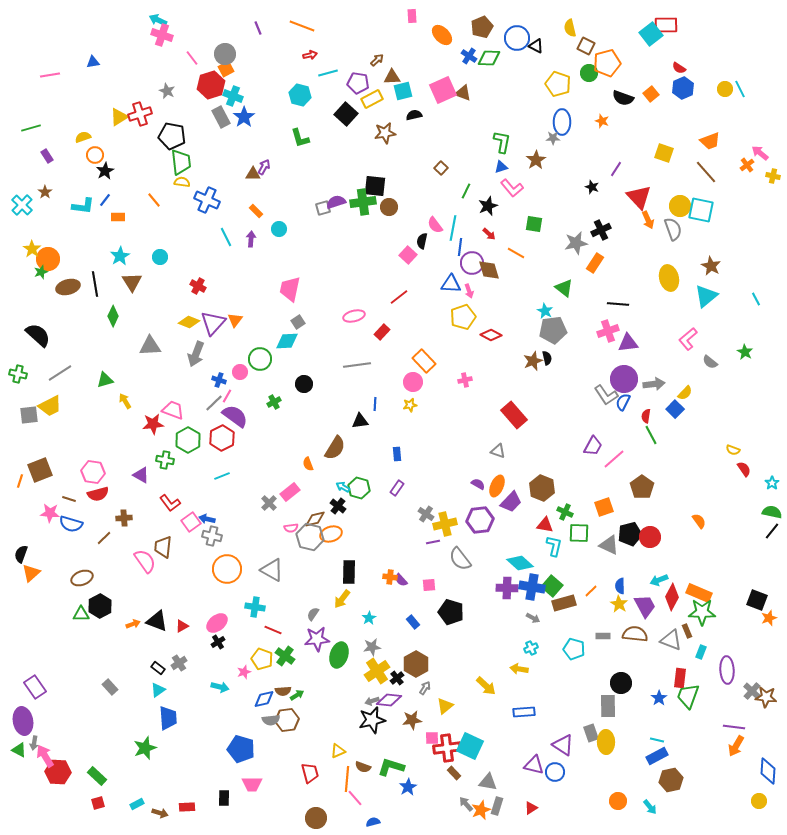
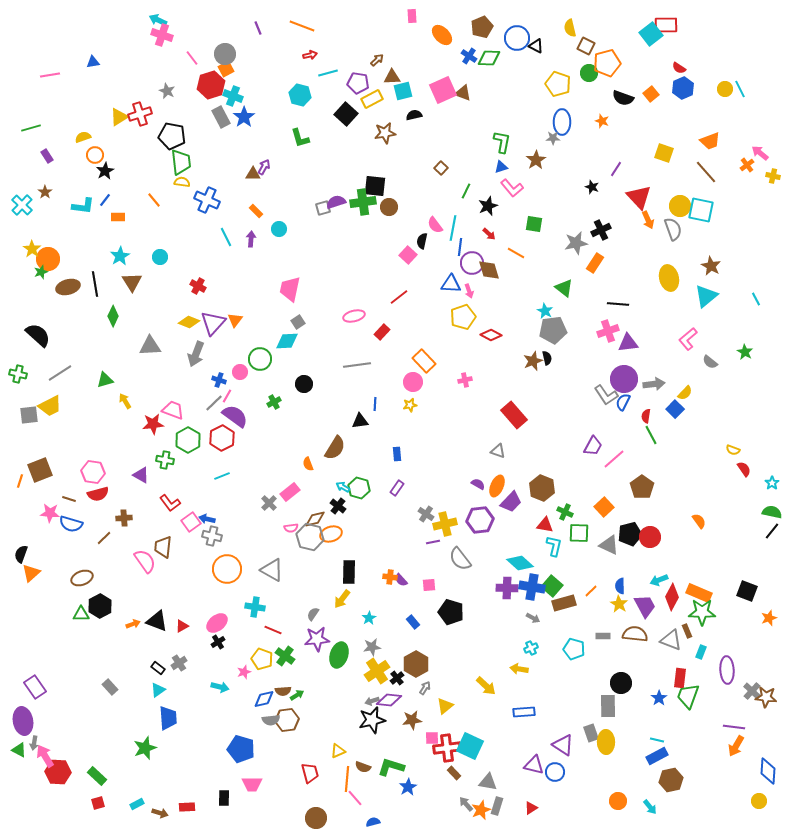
orange square at (604, 507): rotated 24 degrees counterclockwise
black square at (757, 600): moved 10 px left, 9 px up
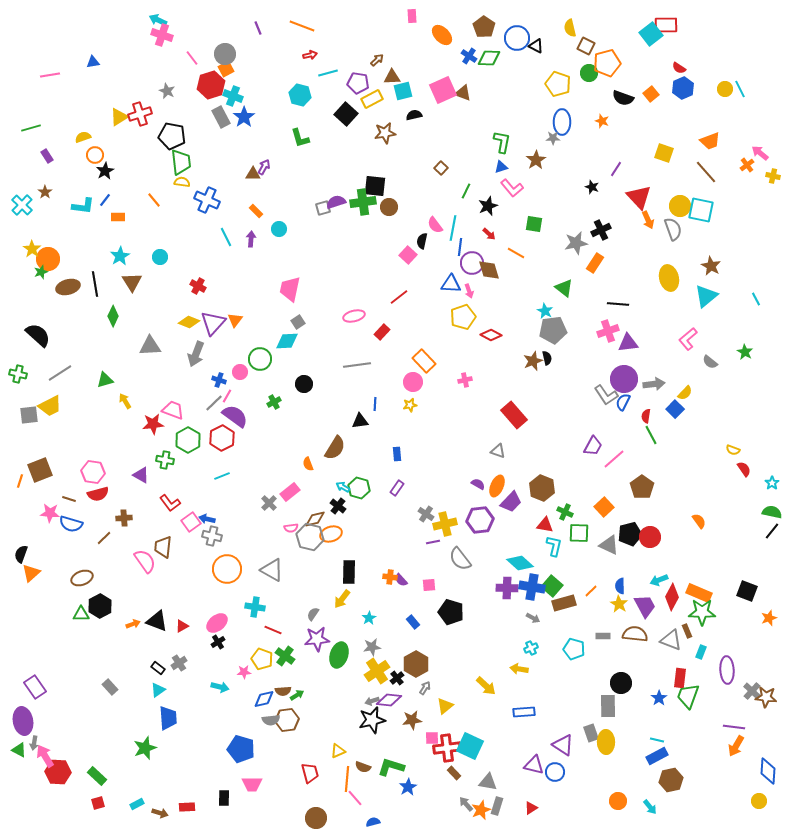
brown pentagon at (482, 27): moved 2 px right; rotated 15 degrees counterclockwise
pink star at (244, 672): rotated 16 degrees clockwise
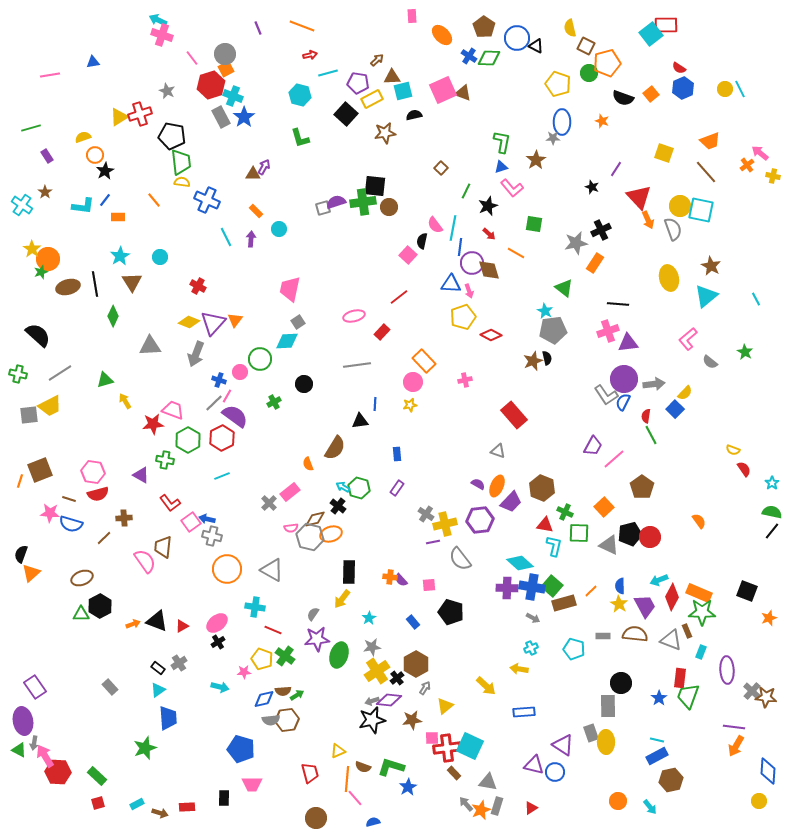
cyan cross at (22, 205): rotated 10 degrees counterclockwise
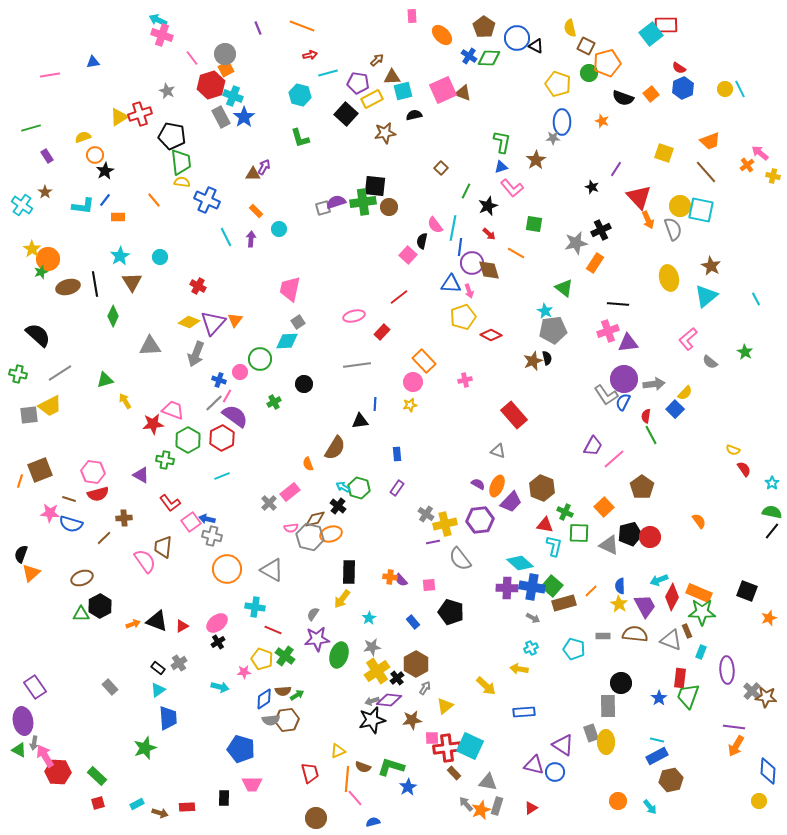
blue diamond at (264, 699): rotated 20 degrees counterclockwise
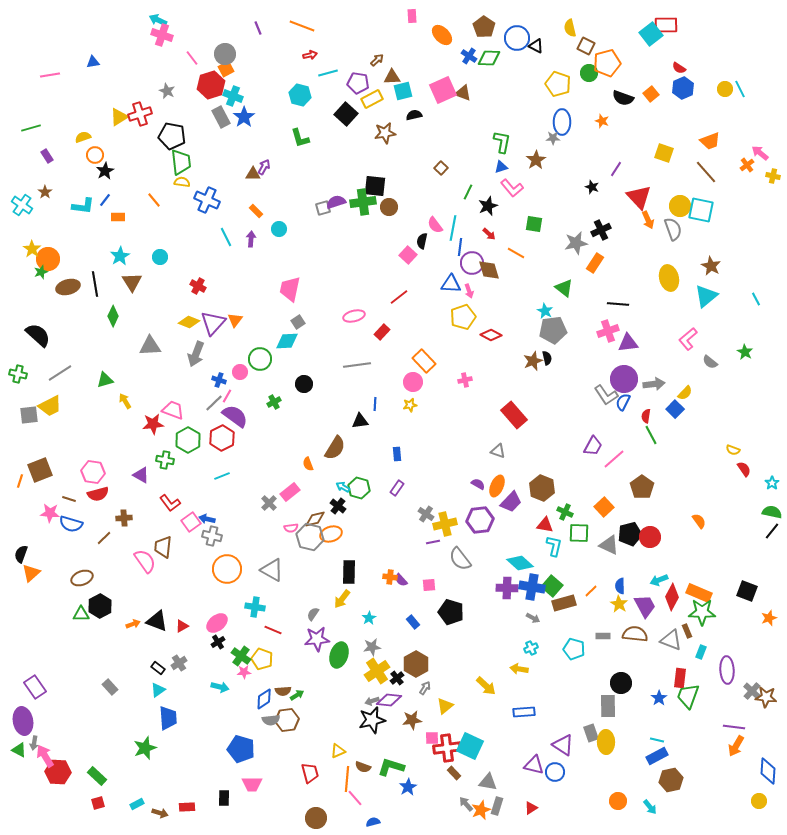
green line at (466, 191): moved 2 px right, 1 px down
green cross at (285, 656): moved 44 px left
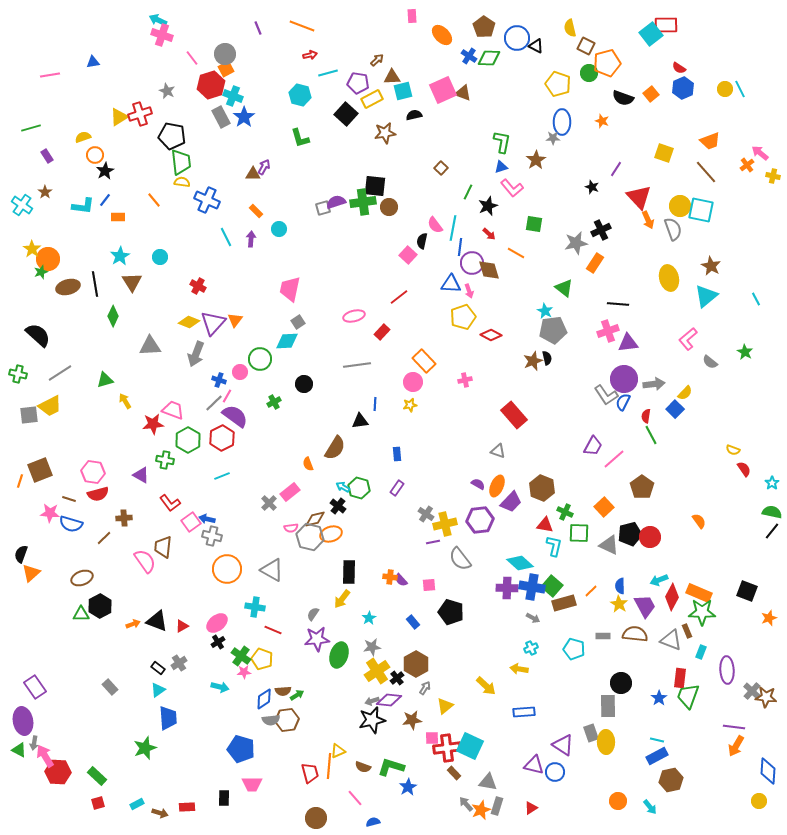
orange line at (347, 779): moved 18 px left, 13 px up
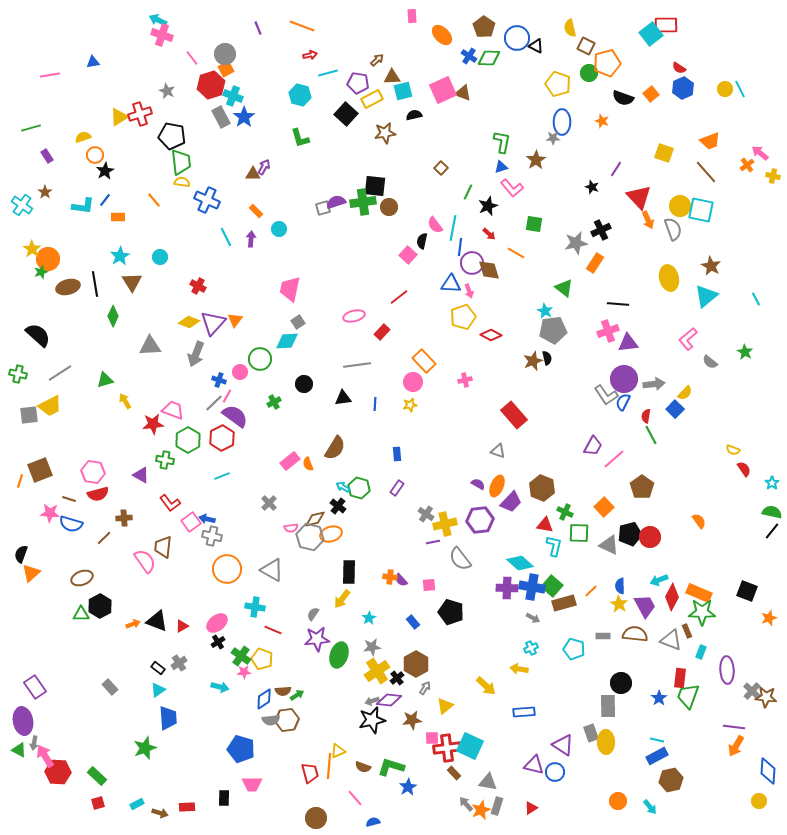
black triangle at (360, 421): moved 17 px left, 23 px up
pink rectangle at (290, 492): moved 31 px up
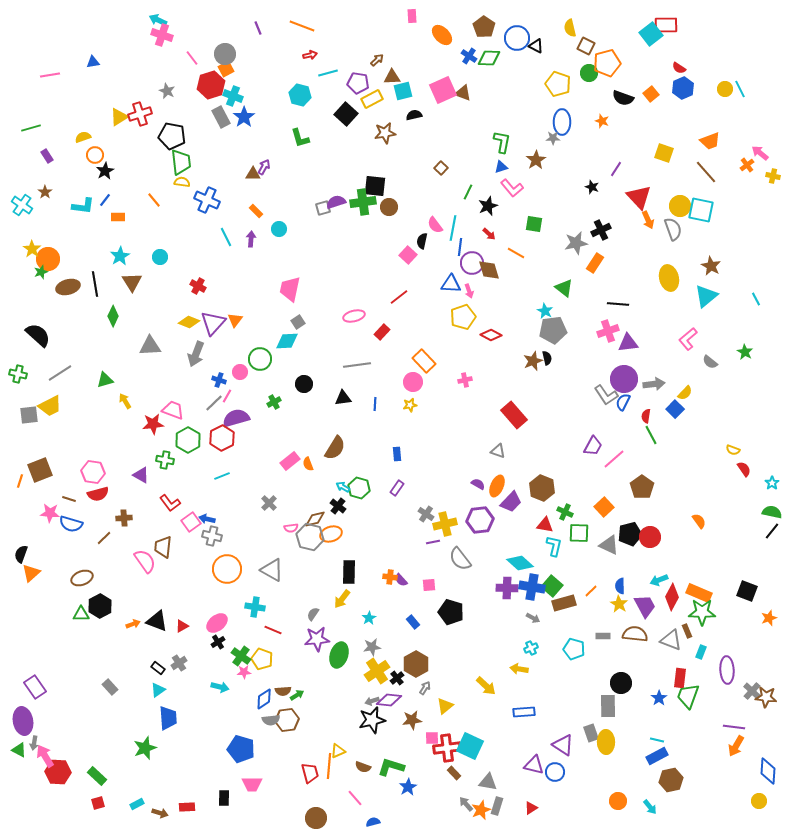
purple semicircle at (235, 416): moved 1 px right, 2 px down; rotated 52 degrees counterclockwise
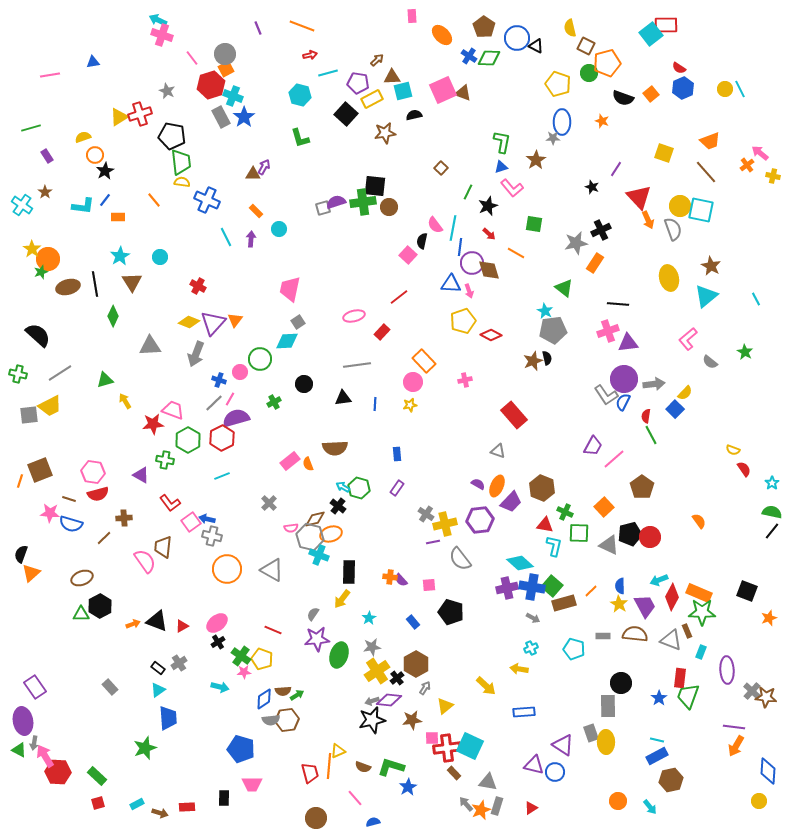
yellow pentagon at (463, 317): moved 4 px down
pink line at (227, 396): moved 3 px right, 3 px down
brown semicircle at (335, 448): rotated 55 degrees clockwise
purple cross at (507, 588): rotated 15 degrees counterclockwise
cyan cross at (255, 607): moved 64 px right, 52 px up; rotated 12 degrees clockwise
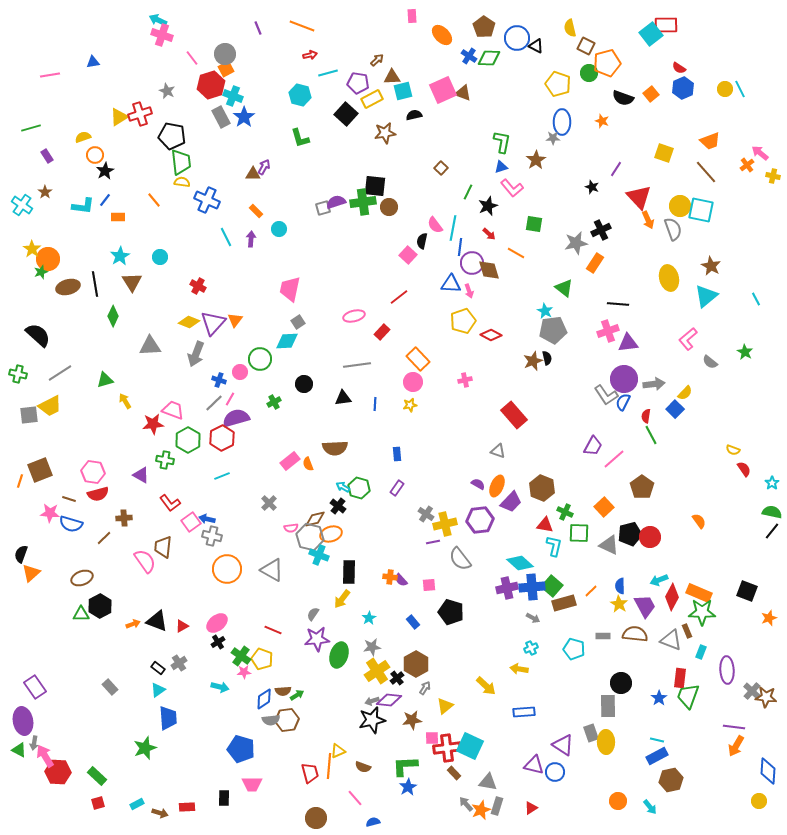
orange rectangle at (424, 361): moved 6 px left, 2 px up
blue cross at (532, 587): rotated 15 degrees counterclockwise
green L-shape at (391, 767): moved 14 px right, 1 px up; rotated 20 degrees counterclockwise
